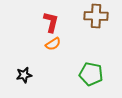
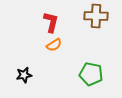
orange semicircle: moved 1 px right, 1 px down
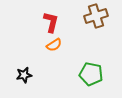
brown cross: rotated 20 degrees counterclockwise
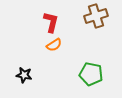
black star: rotated 21 degrees clockwise
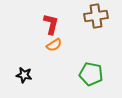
brown cross: rotated 10 degrees clockwise
red L-shape: moved 2 px down
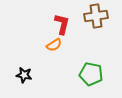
red L-shape: moved 11 px right
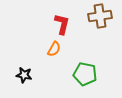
brown cross: moved 4 px right
orange semicircle: moved 4 px down; rotated 28 degrees counterclockwise
green pentagon: moved 6 px left
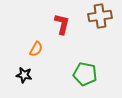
orange semicircle: moved 18 px left
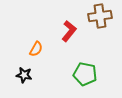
red L-shape: moved 7 px right, 7 px down; rotated 25 degrees clockwise
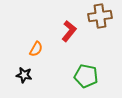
green pentagon: moved 1 px right, 2 px down
